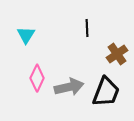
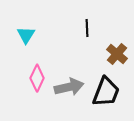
brown cross: rotated 15 degrees counterclockwise
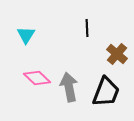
pink diamond: rotated 72 degrees counterclockwise
gray arrow: rotated 88 degrees counterclockwise
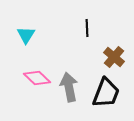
brown cross: moved 3 px left, 3 px down
black trapezoid: moved 1 px down
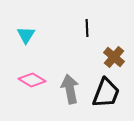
pink diamond: moved 5 px left, 2 px down; rotated 12 degrees counterclockwise
gray arrow: moved 1 px right, 2 px down
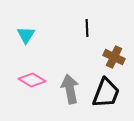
brown cross: rotated 15 degrees counterclockwise
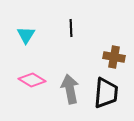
black line: moved 16 px left
brown cross: rotated 15 degrees counterclockwise
black trapezoid: rotated 16 degrees counterclockwise
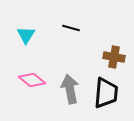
black line: rotated 72 degrees counterclockwise
pink diamond: rotated 8 degrees clockwise
